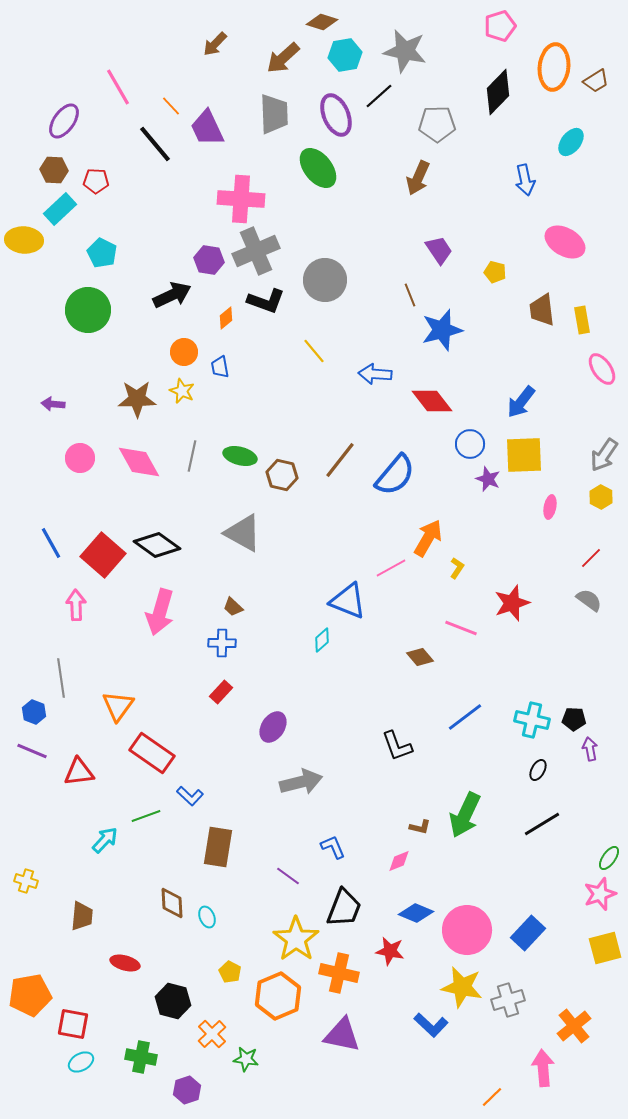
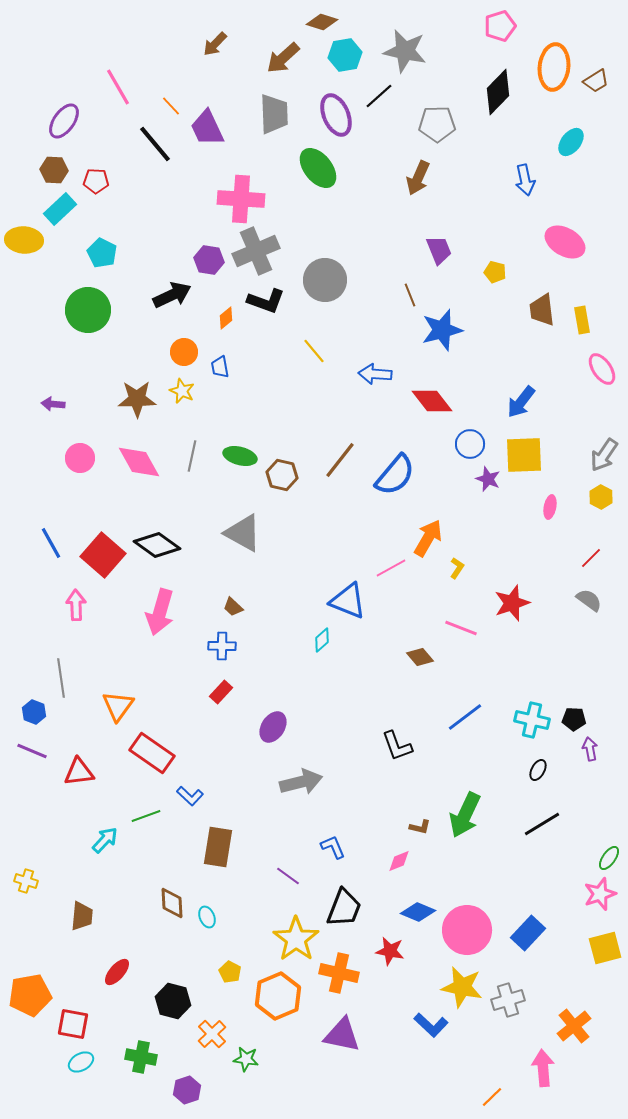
purple trapezoid at (439, 250): rotated 12 degrees clockwise
blue cross at (222, 643): moved 3 px down
blue diamond at (416, 913): moved 2 px right, 1 px up
red ellipse at (125, 963): moved 8 px left, 9 px down; rotated 64 degrees counterclockwise
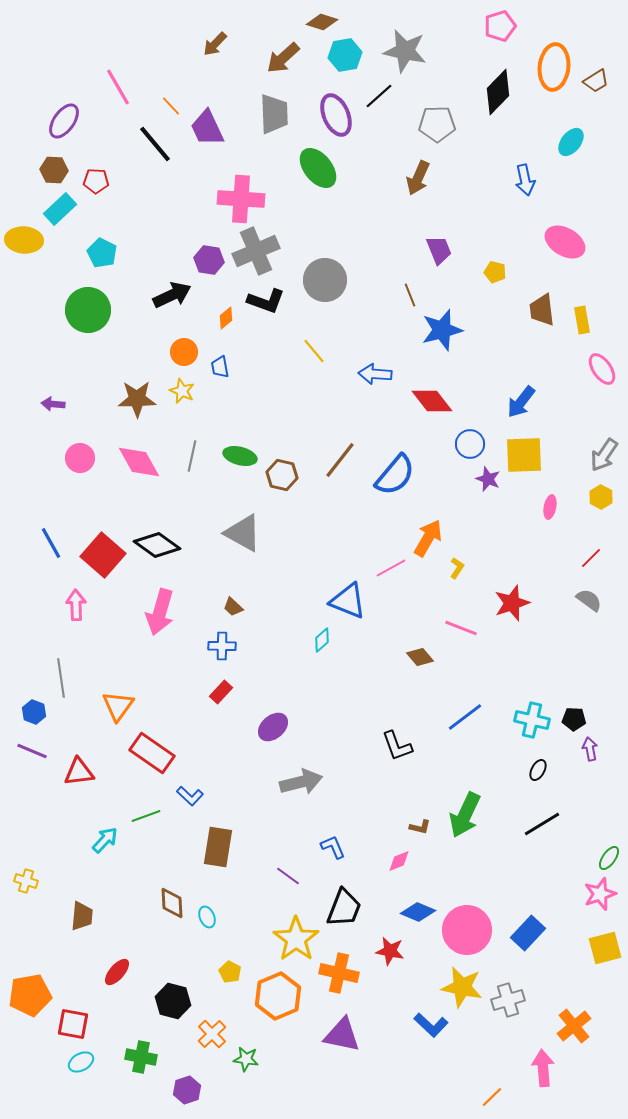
purple ellipse at (273, 727): rotated 16 degrees clockwise
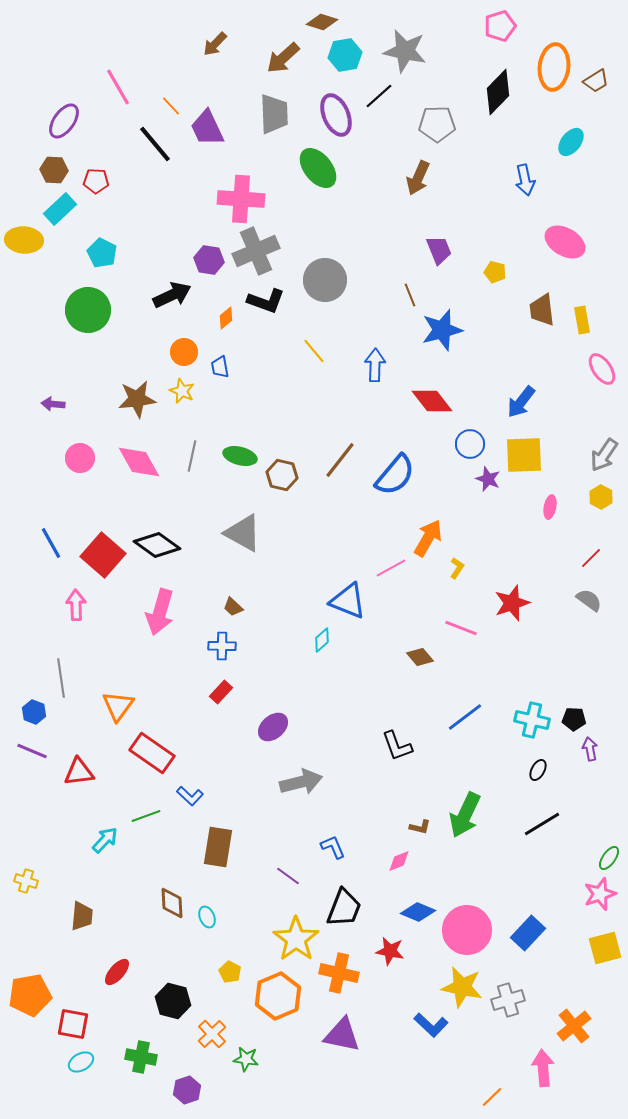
blue arrow at (375, 374): moved 9 px up; rotated 88 degrees clockwise
brown star at (137, 399): rotated 6 degrees counterclockwise
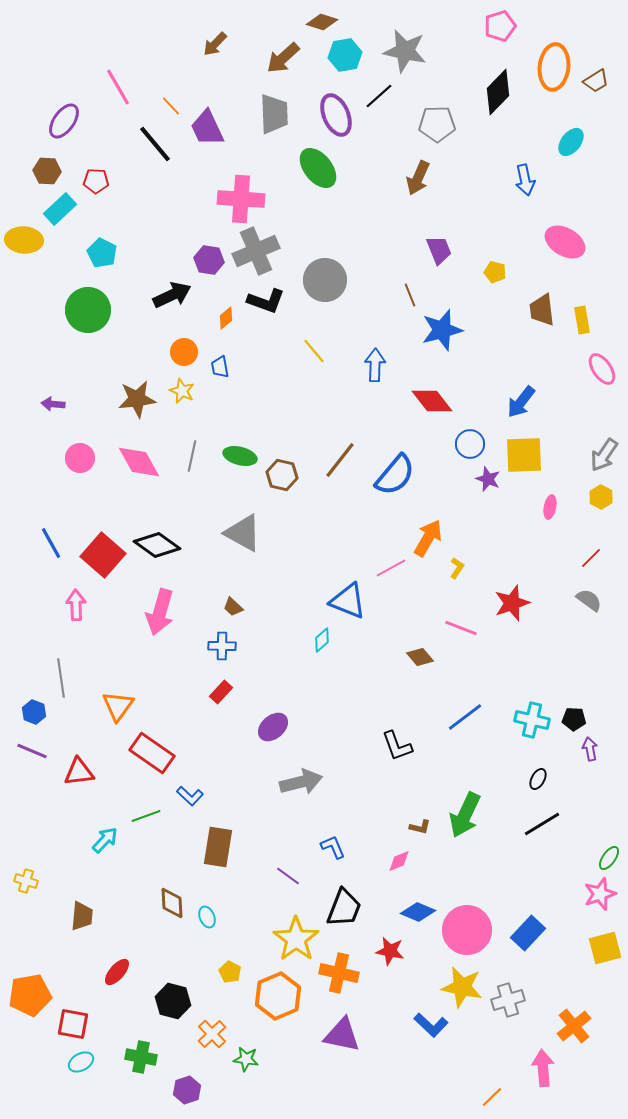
brown hexagon at (54, 170): moved 7 px left, 1 px down
black ellipse at (538, 770): moved 9 px down
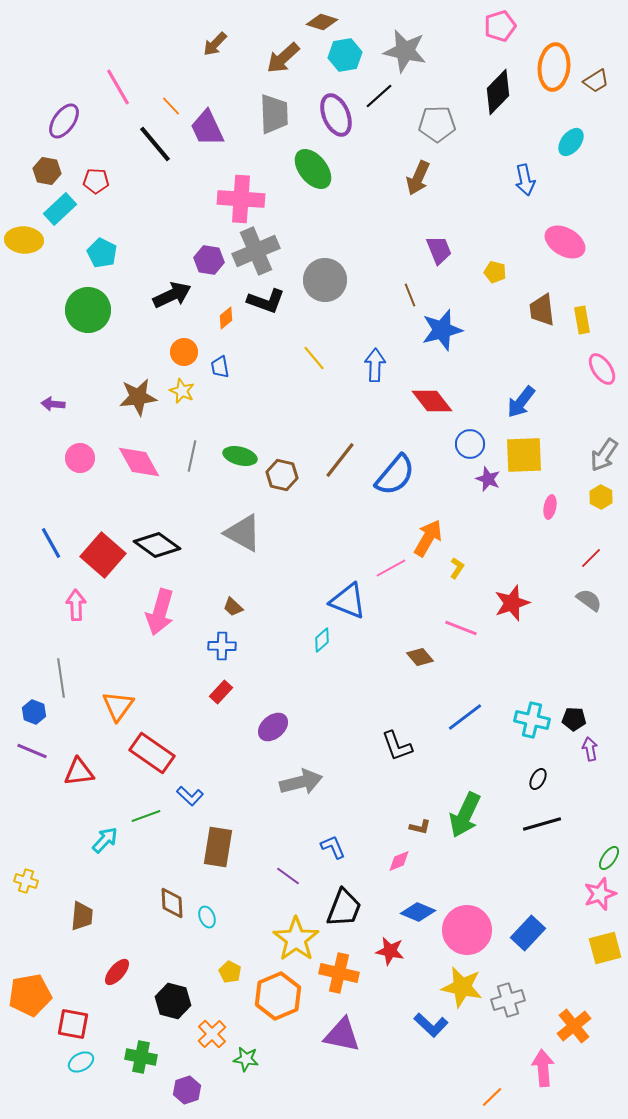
green ellipse at (318, 168): moved 5 px left, 1 px down
brown hexagon at (47, 171): rotated 8 degrees clockwise
yellow line at (314, 351): moved 7 px down
brown star at (137, 399): moved 1 px right, 2 px up
black line at (542, 824): rotated 15 degrees clockwise
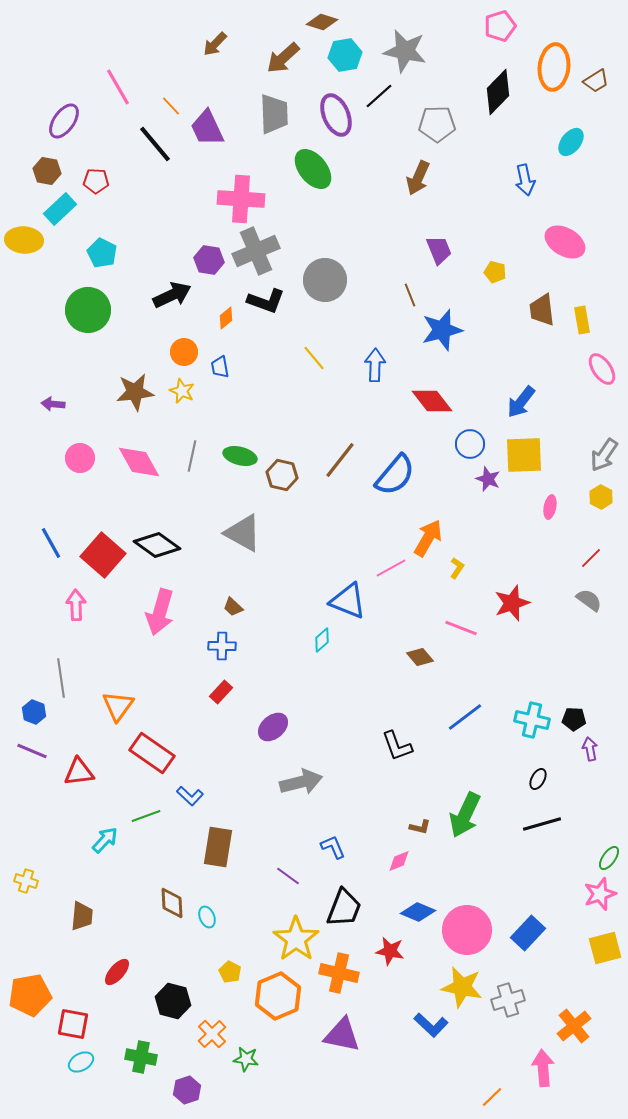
brown star at (138, 397): moved 3 px left, 5 px up
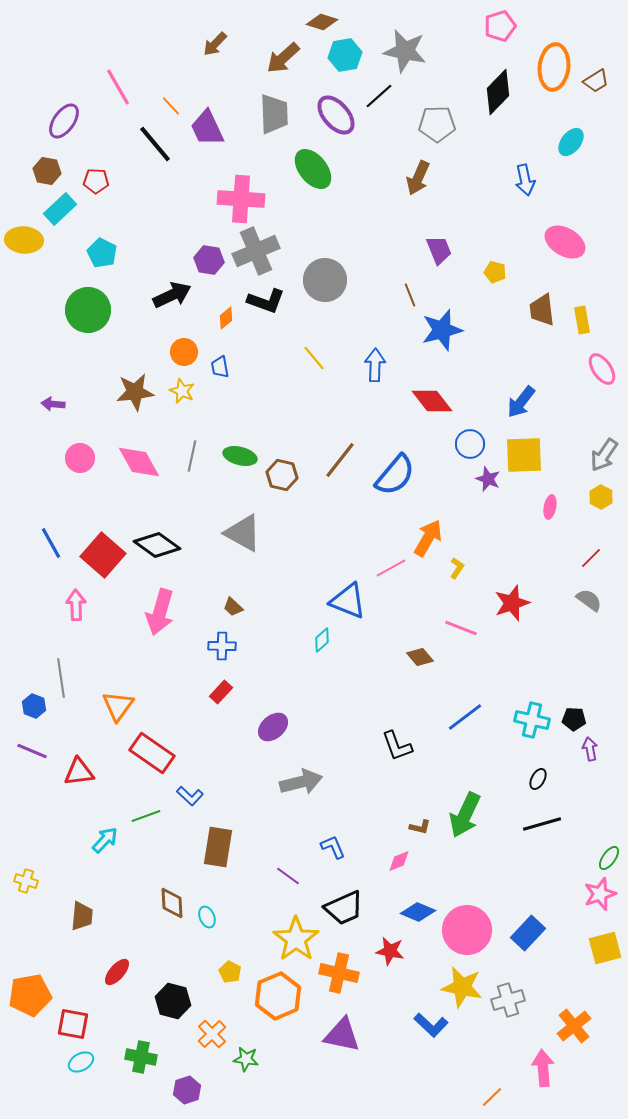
purple ellipse at (336, 115): rotated 18 degrees counterclockwise
blue hexagon at (34, 712): moved 6 px up
black trapezoid at (344, 908): rotated 45 degrees clockwise
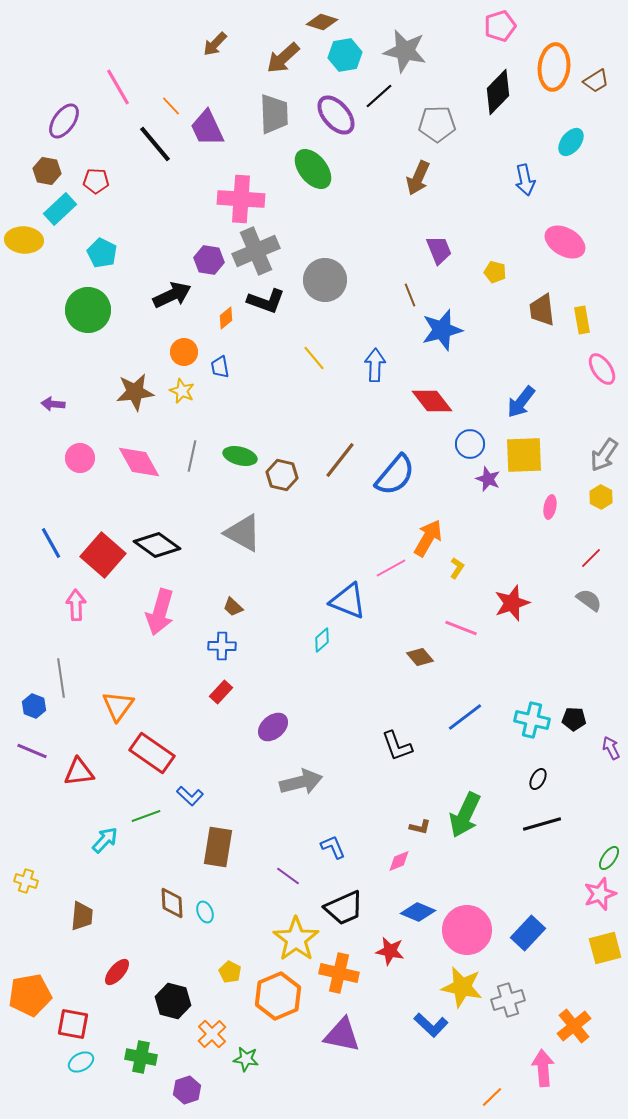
purple arrow at (590, 749): moved 21 px right, 1 px up; rotated 15 degrees counterclockwise
cyan ellipse at (207, 917): moved 2 px left, 5 px up
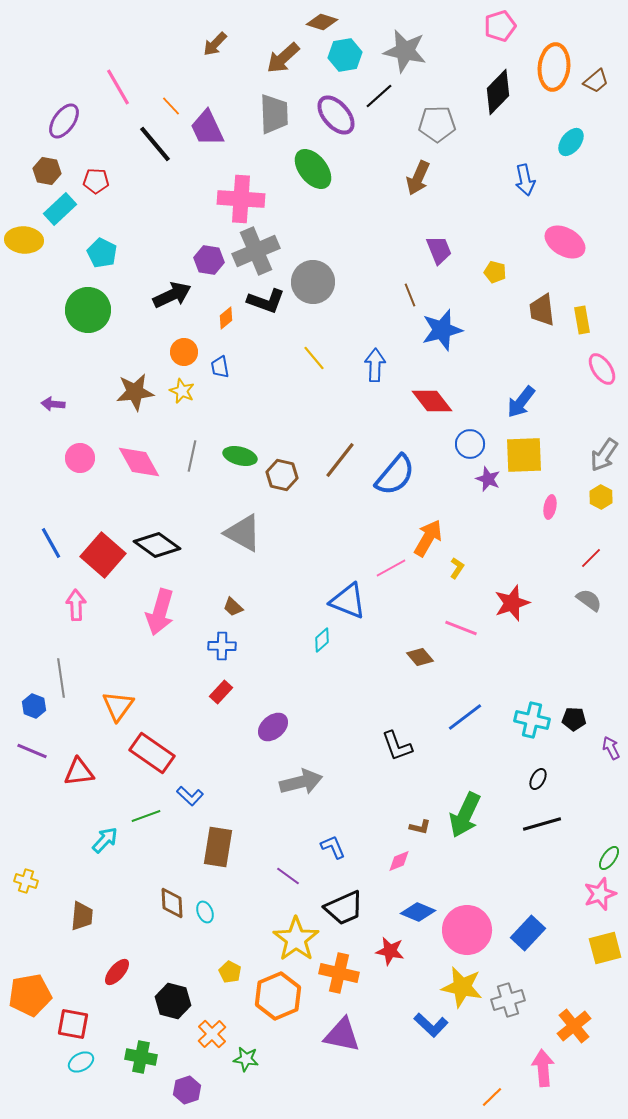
brown trapezoid at (596, 81): rotated 8 degrees counterclockwise
gray circle at (325, 280): moved 12 px left, 2 px down
